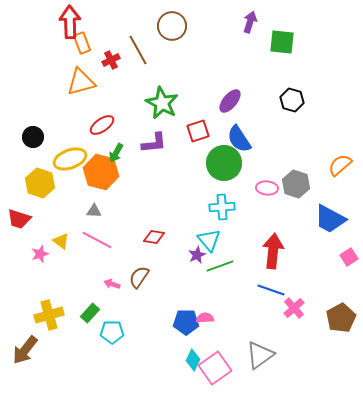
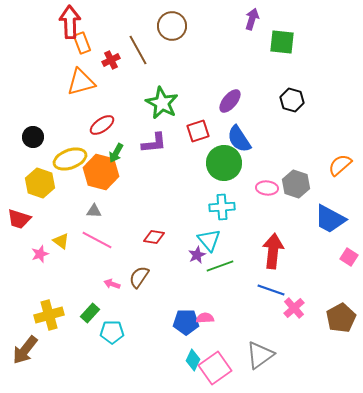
purple arrow at (250, 22): moved 2 px right, 3 px up
pink square at (349, 257): rotated 24 degrees counterclockwise
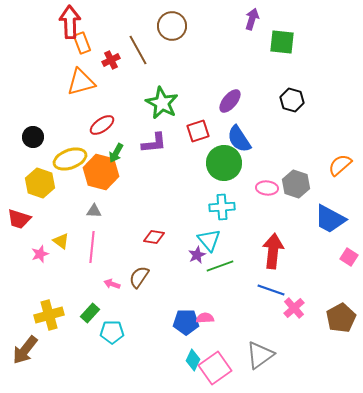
pink line at (97, 240): moved 5 px left, 7 px down; rotated 68 degrees clockwise
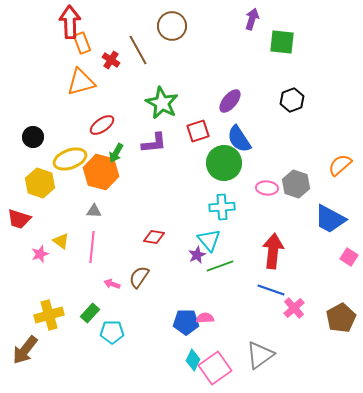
red cross at (111, 60): rotated 30 degrees counterclockwise
black hexagon at (292, 100): rotated 25 degrees clockwise
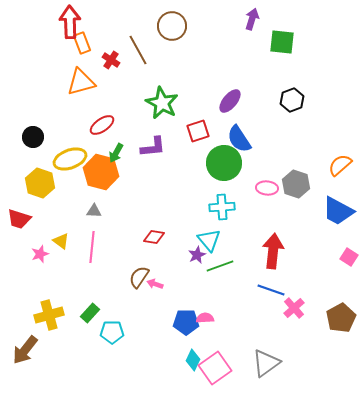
purple L-shape at (154, 143): moved 1 px left, 4 px down
blue trapezoid at (330, 219): moved 8 px right, 8 px up
pink arrow at (112, 284): moved 43 px right
gray triangle at (260, 355): moved 6 px right, 8 px down
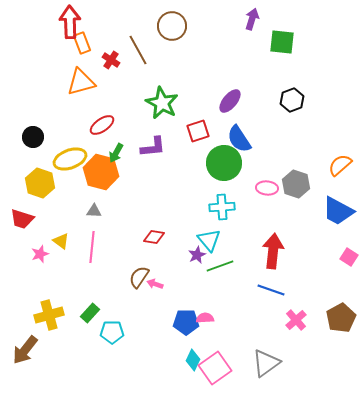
red trapezoid at (19, 219): moved 3 px right
pink cross at (294, 308): moved 2 px right, 12 px down
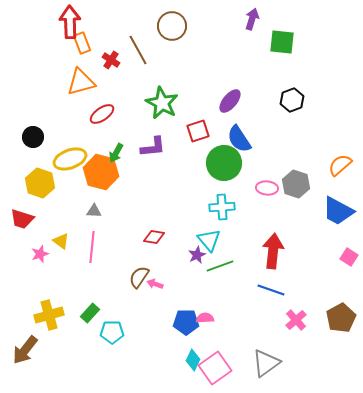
red ellipse at (102, 125): moved 11 px up
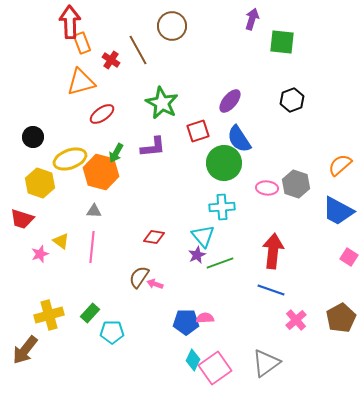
cyan triangle at (209, 240): moved 6 px left, 4 px up
green line at (220, 266): moved 3 px up
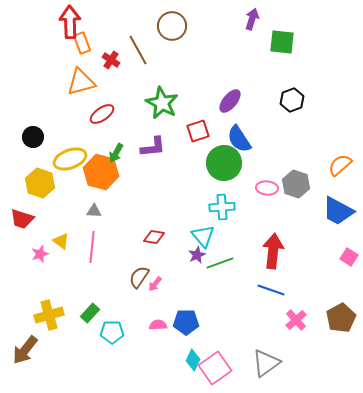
pink arrow at (155, 284): rotated 70 degrees counterclockwise
pink semicircle at (205, 318): moved 47 px left, 7 px down
